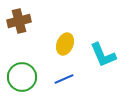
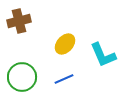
yellow ellipse: rotated 20 degrees clockwise
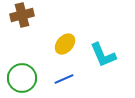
brown cross: moved 3 px right, 6 px up
green circle: moved 1 px down
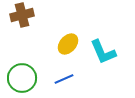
yellow ellipse: moved 3 px right
cyan L-shape: moved 3 px up
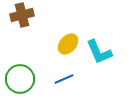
cyan L-shape: moved 4 px left
green circle: moved 2 px left, 1 px down
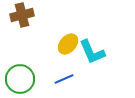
cyan L-shape: moved 7 px left
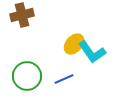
yellow ellipse: moved 6 px right
cyan L-shape: rotated 12 degrees counterclockwise
green circle: moved 7 px right, 3 px up
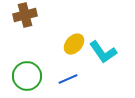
brown cross: moved 3 px right
cyan L-shape: moved 11 px right
blue line: moved 4 px right
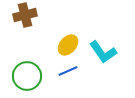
yellow ellipse: moved 6 px left, 1 px down
blue line: moved 8 px up
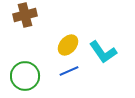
blue line: moved 1 px right
green circle: moved 2 px left
